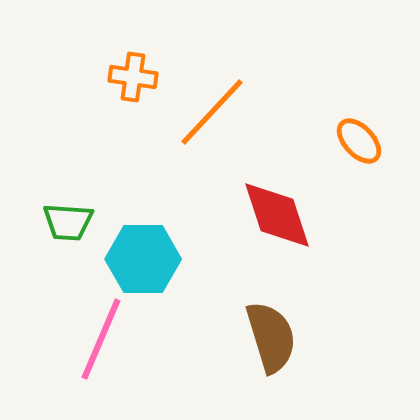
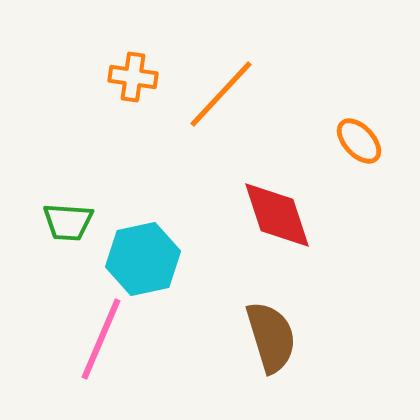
orange line: moved 9 px right, 18 px up
cyan hexagon: rotated 12 degrees counterclockwise
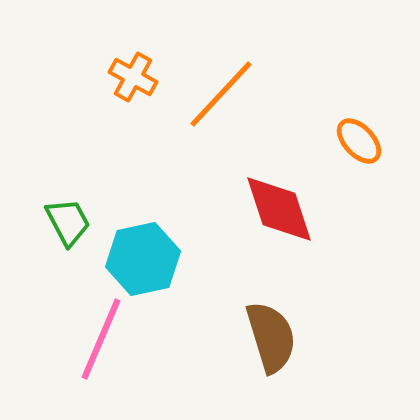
orange cross: rotated 21 degrees clockwise
red diamond: moved 2 px right, 6 px up
green trapezoid: rotated 122 degrees counterclockwise
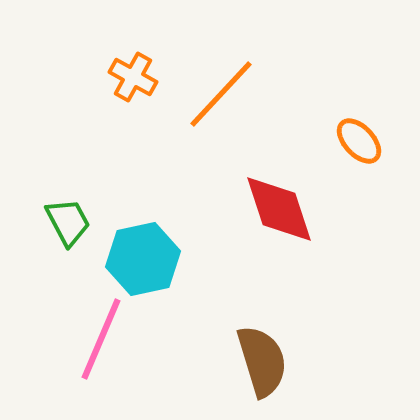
brown semicircle: moved 9 px left, 24 px down
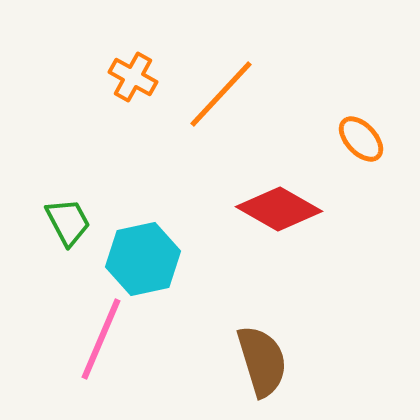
orange ellipse: moved 2 px right, 2 px up
red diamond: rotated 42 degrees counterclockwise
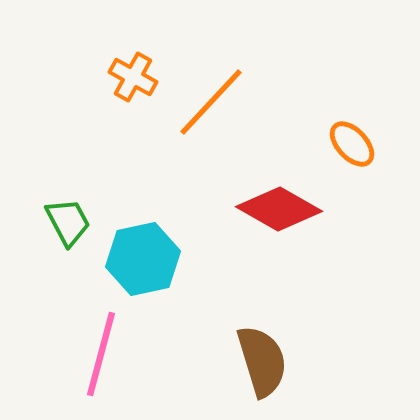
orange line: moved 10 px left, 8 px down
orange ellipse: moved 9 px left, 5 px down
pink line: moved 15 px down; rotated 8 degrees counterclockwise
